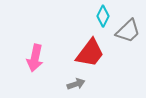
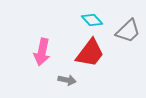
cyan diamond: moved 11 px left, 4 px down; rotated 70 degrees counterclockwise
pink arrow: moved 7 px right, 6 px up
gray arrow: moved 9 px left, 4 px up; rotated 30 degrees clockwise
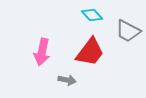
cyan diamond: moved 5 px up
gray trapezoid: rotated 72 degrees clockwise
red trapezoid: moved 1 px up
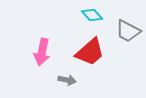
red trapezoid: rotated 12 degrees clockwise
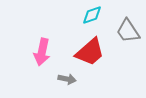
cyan diamond: rotated 65 degrees counterclockwise
gray trapezoid: rotated 28 degrees clockwise
gray arrow: moved 1 px up
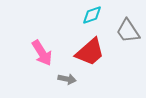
pink arrow: moved 1 px down; rotated 44 degrees counterclockwise
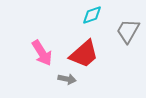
gray trapezoid: rotated 64 degrees clockwise
red trapezoid: moved 6 px left, 2 px down
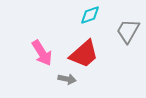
cyan diamond: moved 2 px left
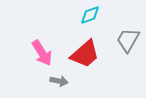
gray trapezoid: moved 9 px down
red trapezoid: moved 1 px right
gray arrow: moved 8 px left, 2 px down
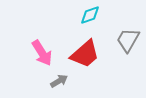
gray arrow: rotated 42 degrees counterclockwise
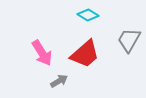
cyan diamond: moved 2 px left; rotated 50 degrees clockwise
gray trapezoid: moved 1 px right
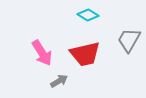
red trapezoid: rotated 28 degrees clockwise
